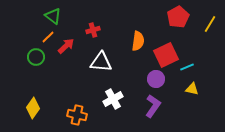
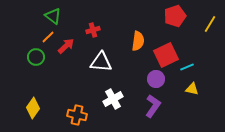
red pentagon: moved 3 px left, 1 px up; rotated 10 degrees clockwise
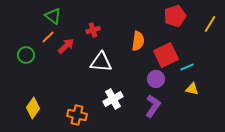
green circle: moved 10 px left, 2 px up
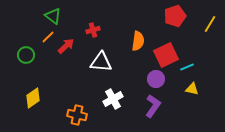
yellow diamond: moved 10 px up; rotated 20 degrees clockwise
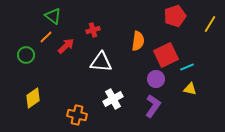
orange line: moved 2 px left
yellow triangle: moved 2 px left
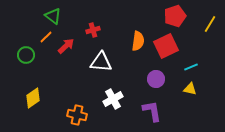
red square: moved 9 px up
cyan line: moved 4 px right
purple L-shape: moved 1 px left, 5 px down; rotated 45 degrees counterclockwise
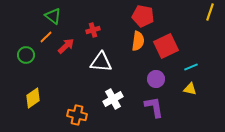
red pentagon: moved 32 px left; rotated 30 degrees clockwise
yellow line: moved 12 px up; rotated 12 degrees counterclockwise
purple L-shape: moved 2 px right, 4 px up
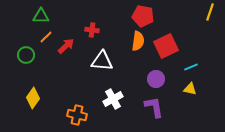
green triangle: moved 12 px left; rotated 36 degrees counterclockwise
red cross: moved 1 px left; rotated 24 degrees clockwise
white triangle: moved 1 px right, 1 px up
yellow diamond: rotated 20 degrees counterclockwise
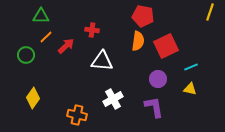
purple circle: moved 2 px right
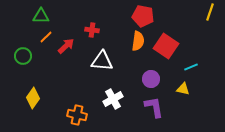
red square: rotated 30 degrees counterclockwise
green circle: moved 3 px left, 1 px down
purple circle: moved 7 px left
yellow triangle: moved 7 px left
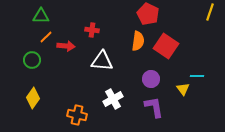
red pentagon: moved 5 px right, 2 px up; rotated 15 degrees clockwise
red arrow: rotated 48 degrees clockwise
green circle: moved 9 px right, 4 px down
cyan line: moved 6 px right, 9 px down; rotated 24 degrees clockwise
yellow triangle: rotated 40 degrees clockwise
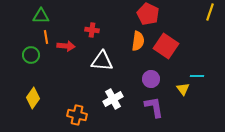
orange line: rotated 56 degrees counterclockwise
green circle: moved 1 px left, 5 px up
